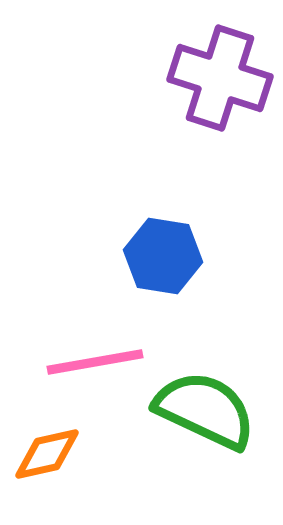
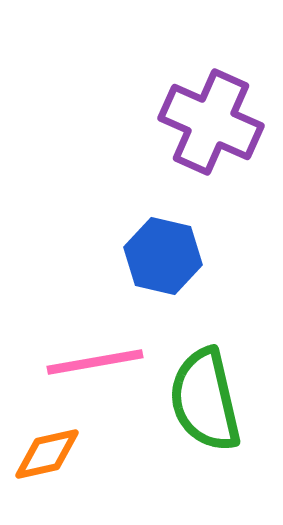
purple cross: moved 9 px left, 44 px down; rotated 6 degrees clockwise
blue hexagon: rotated 4 degrees clockwise
green semicircle: moved 10 px up; rotated 128 degrees counterclockwise
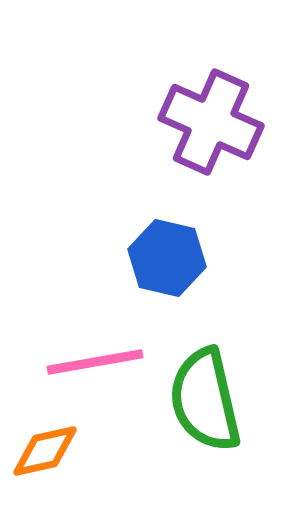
blue hexagon: moved 4 px right, 2 px down
orange diamond: moved 2 px left, 3 px up
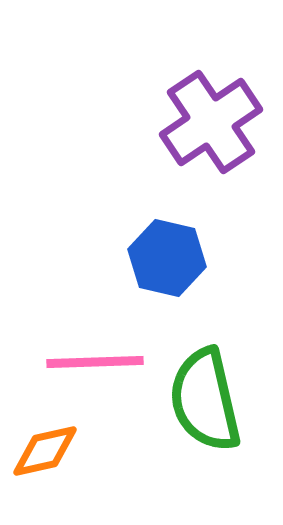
purple cross: rotated 32 degrees clockwise
pink line: rotated 8 degrees clockwise
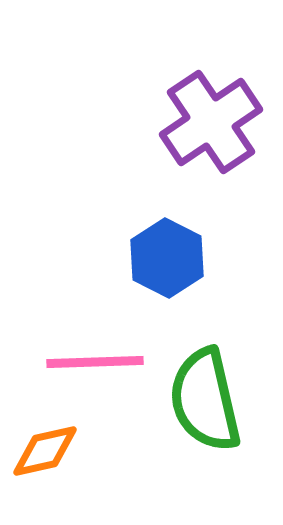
blue hexagon: rotated 14 degrees clockwise
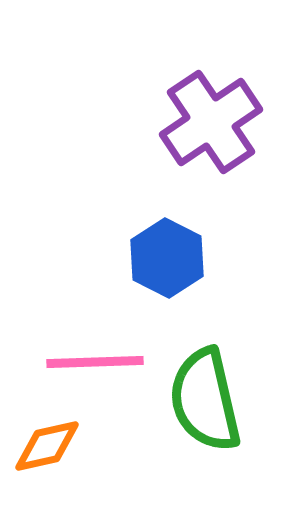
orange diamond: moved 2 px right, 5 px up
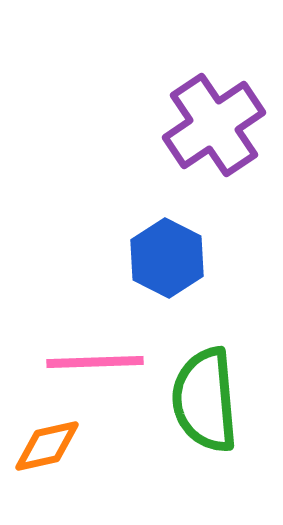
purple cross: moved 3 px right, 3 px down
green semicircle: rotated 8 degrees clockwise
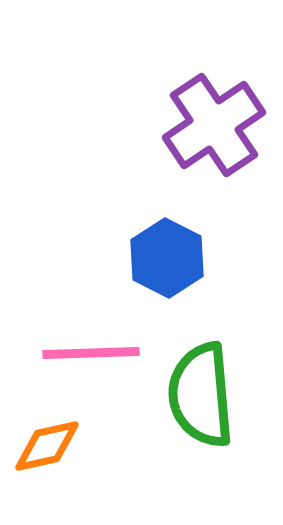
pink line: moved 4 px left, 9 px up
green semicircle: moved 4 px left, 5 px up
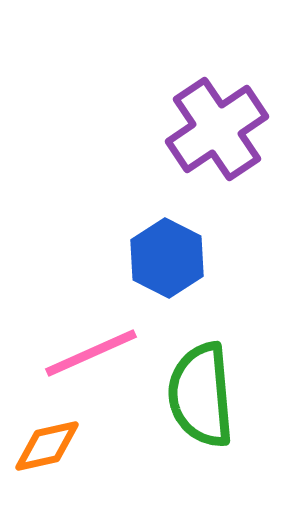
purple cross: moved 3 px right, 4 px down
pink line: rotated 22 degrees counterclockwise
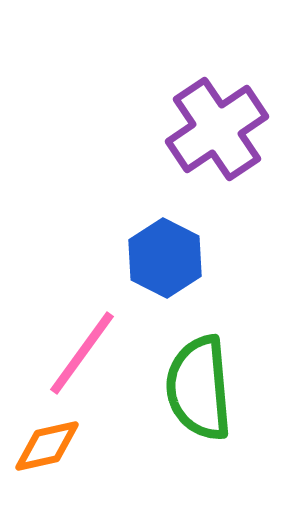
blue hexagon: moved 2 px left
pink line: moved 9 px left; rotated 30 degrees counterclockwise
green semicircle: moved 2 px left, 7 px up
